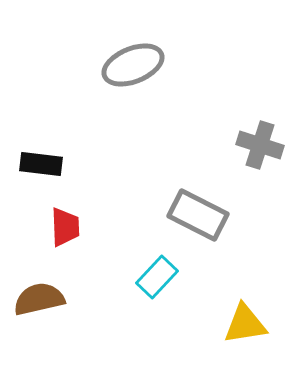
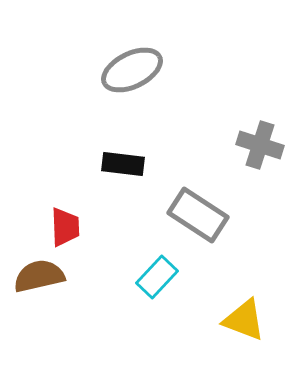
gray ellipse: moved 1 px left, 5 px down; rotated 4 degrees counterclockwise
black rectangle: moved 82 px right
gray rectangle: rotated 6 degrees clockwise
brown semicircle: moved 23 px up
yellow triangle: moved 1 px left, 4 px up; rotated 30 degrees clockwise
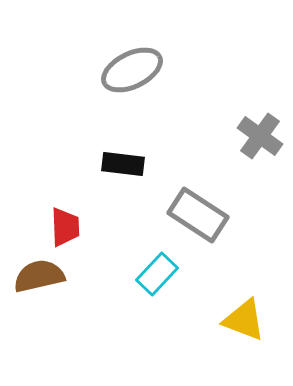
gray cross: moved 9 px up; rotated 18 degrees clockwise
cyan rectangle: moved 3 px up
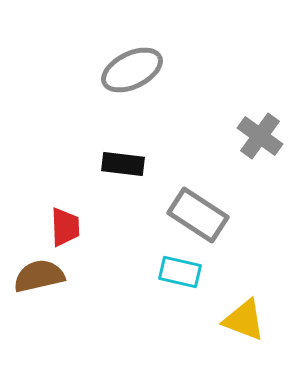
cyan rectangle: moved 23 px right, 2 px up; rotated 60 degrees clockwise
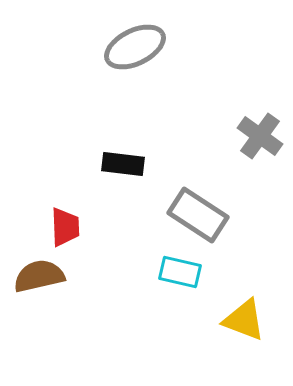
gray ellipse: moved 3 px right, 23 px up
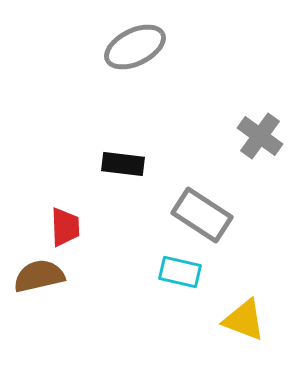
gray rectangle: moved 4 px right
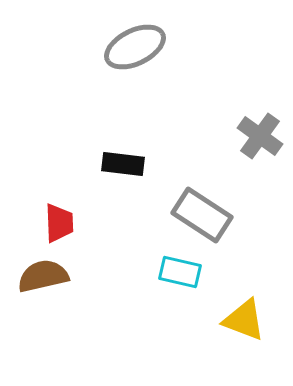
red trapezoid: moved 6 px left, 4 px up
brown semicircle: moved 4 px right
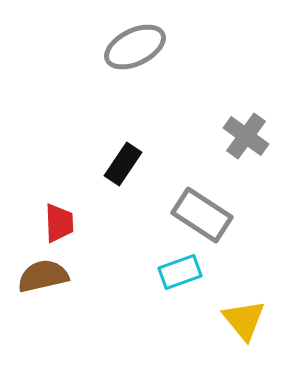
gray cross: moved 14 px left
black rectangle: rotated 63 degrees counterclockwise
cyan rectangle: rotated 33 degrees counterclockwise
yellow triangle: rotated 30 degrees clockwise
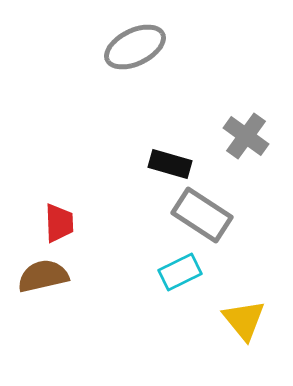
black rectangle: moved 47 px right; rotated 72 degrees clockwise
cyan rectangle: rotated 6 degrees counterclockwise
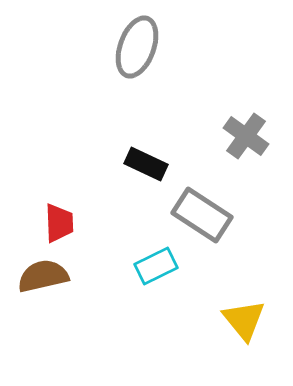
gray ellipse: moved 2 px right; rotated 44 degrees counterclockwise
black rectangle: moved 24 px left; rotated 9 degrees clockwise
cyan rectangle: moved 24 px left, 6 px up
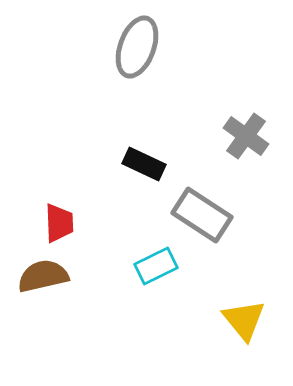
black rectangle: moved 2 px left
